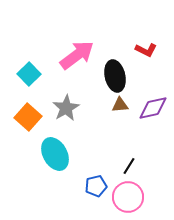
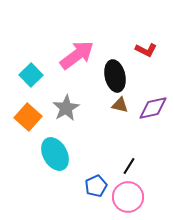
cyan square: moved 2 px right, 1 px down
brown triangle: rotated 18 degrees clockwise
blue pentagon: rotated 10 degrees counterclockwise
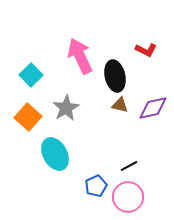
pink arrow: moved 3 px right, 1 px down; rotated 78 degrees counterclockwise
black line: rotated 30 degrees clockwise
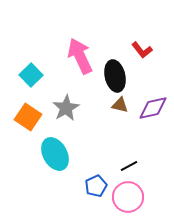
red L-shape: moved 4 px left; rotated 25 degrees clockwise
orange square: rotated 8 degrees counterclockwise
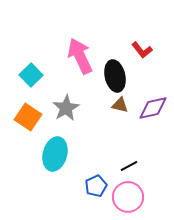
cyan ellipse: rotated 44 degrees clockwise
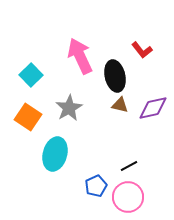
gray star: moved 3 px right
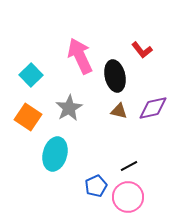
brown triangle: moved 1 px left, 6 px down
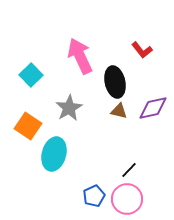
black ellipse: moved 6 px down
orange square: moved 9 px down
cyan ellipse: moved 1 px left
black line: moved 4 px down; rotated 18 degrees counterclockwise
blue pentagon: moved 2 px left, 10 px down
pink circle: moved 1 px left, 2 px down
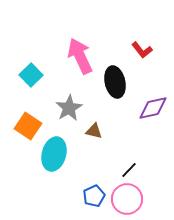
brown triangle: moved 25 px left, 20 px down
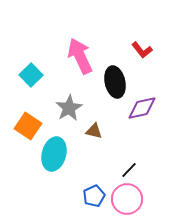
purple diamond: moved 11 px left
